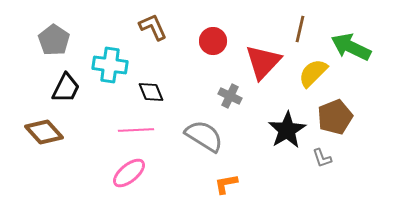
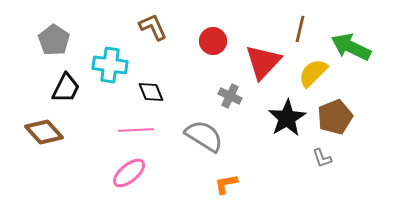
black star: moved 12 px up
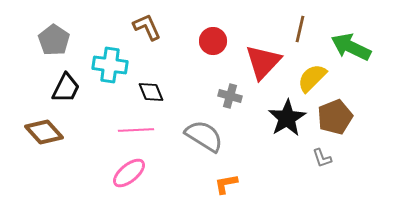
brown L-shape: moved 6 px left
yellow semicircle: moved 1 px left, 5 px down
gray cross: rotated 10 degrees counterclockwise
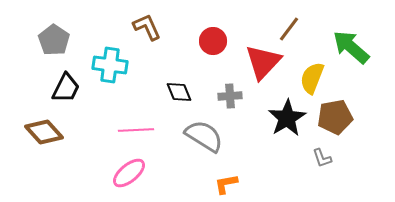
brown line: moved 11 px left; rotated 24 degrees clockwise
green arrow: rotated 15 degrees clockwise
yellow semicircle: rotated 24 degrees counterclockwise
black diamond: moved 28 px right
gray cross: rotated 20 degrees counterclockwise
brown pentagon: rotated 12 degrees clockwise
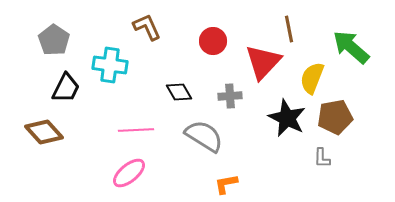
brown line: rotated 48 degrees counterclockwise
black diamond: rotated 8 degrees counterclockwise
black star: rotated 15 degrees counterclockwise
gray L-shape: rotated 20 degrees clockwise
